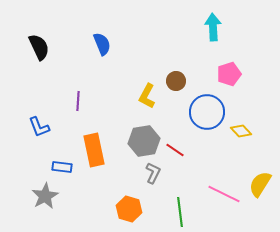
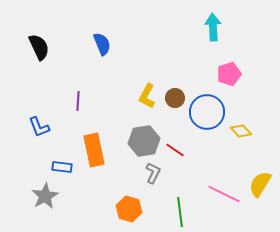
brown circle: moved 1 px left, 17 px down
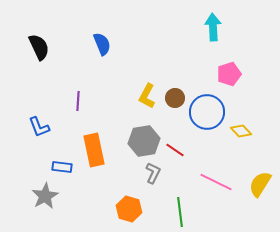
pink line: moved 8 px left, 12 px up
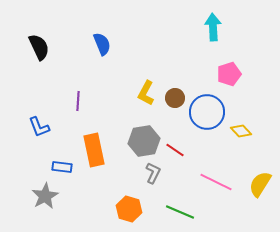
yellow L-shape: moved 1 px left, 3 px up
green line: rotated 60 degrees counterclockwise
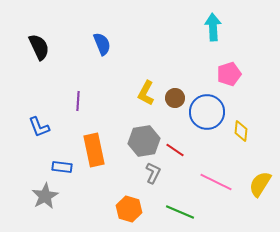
yellow diamond: rotated 50 degrees clockwise
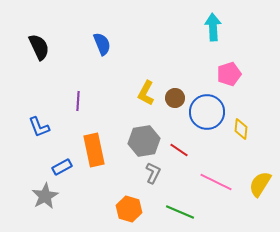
yellow diamond: moved 2 px up
red line: moved 4 px right
blue rectangle: rotated 36 degrees counterclockwise
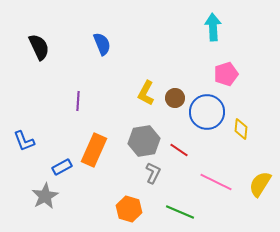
pink pentagon: moved 3 px left
blue L-shape: moved 15 px left, 14 px down
orange rectangle: rotated 36 degrees clockwise
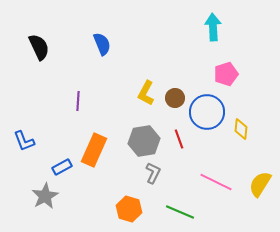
red line: moved 11 px up; rotated 36 degrees clockwise
